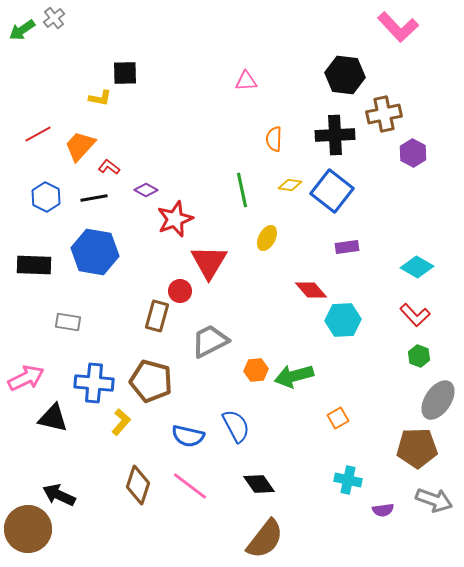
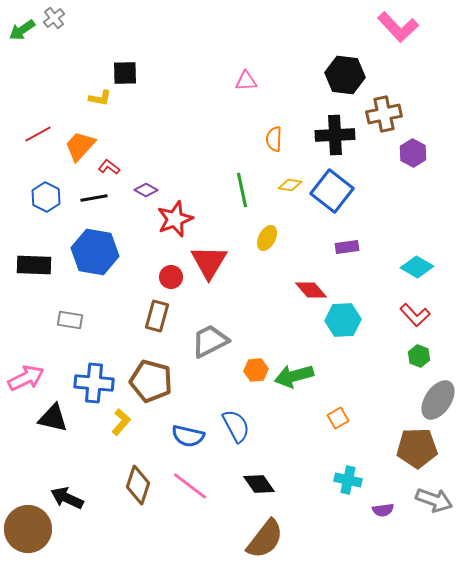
red circle at (180, 291): moved 9 px left, 14 px up
gray rectangle at (68, 322): moved 2 px right, 2 px up
black arrow at (59, 495): moved 8 px right, 3 px down
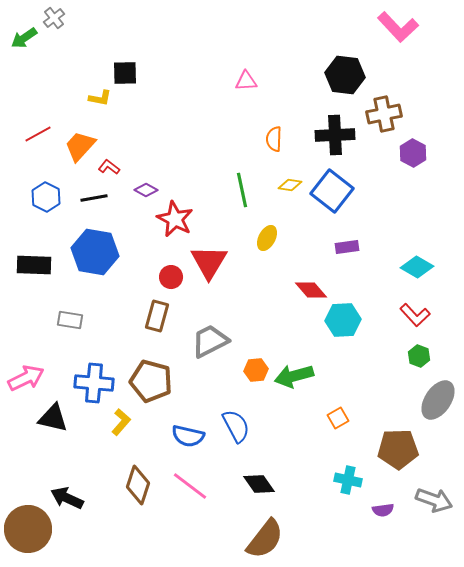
green arrow at (22, 30): moved 2 px right, 8 px down
red star at (175, 219): rotated 24 degrees counterclockwise
brown pentagon at (417, 448): moved 19 px left, 1 px down
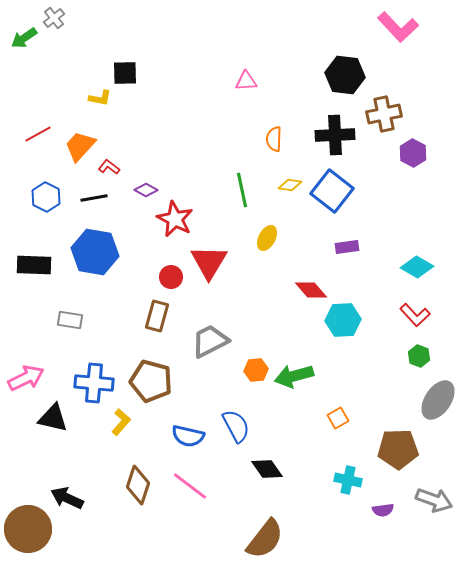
black diamond at (259, 484): moved 8 px right, 15 px up
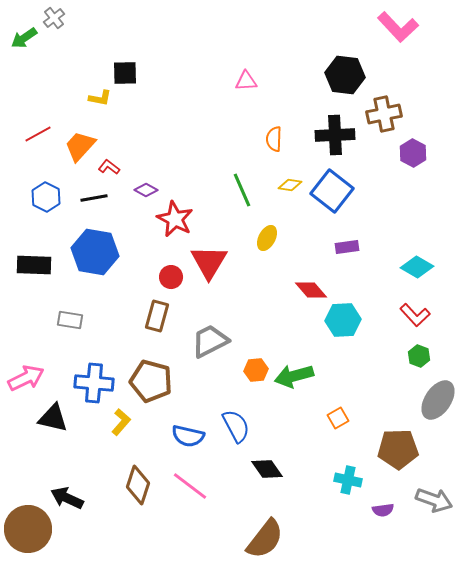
green line at (242, 190): rotated 12 degrees counterclockwise
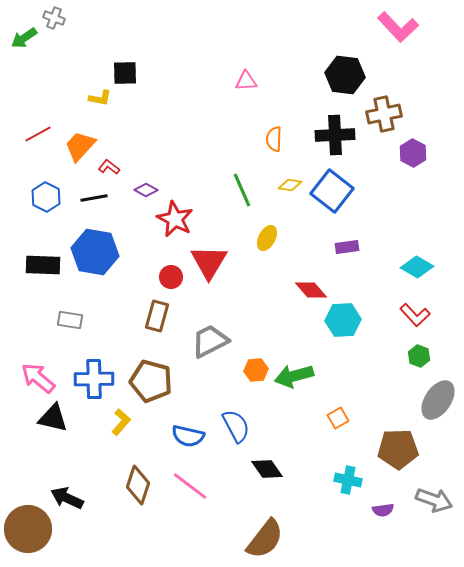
gray cross at (54, 18): rotated 30 degrees counterclockwise
black rectangle at (34, 265): moved 9 px right
pink arrow at (26, 378): moved 12 px right; rotated 114 degrees counterclockwise
blue cross at (94, 383): moved 4 px up; rotated 6 degrees counterclockwise
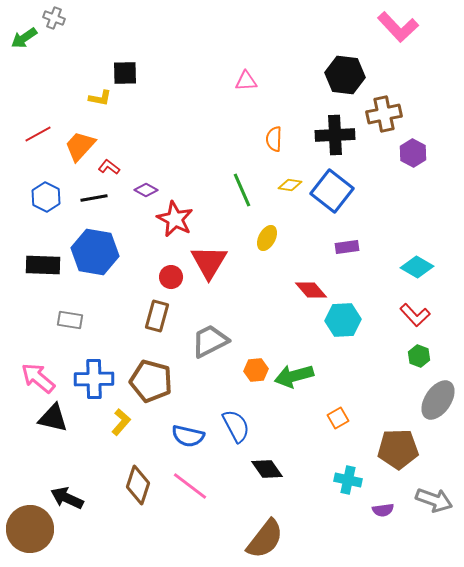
brown circle at (28, 529): moved 2 px right
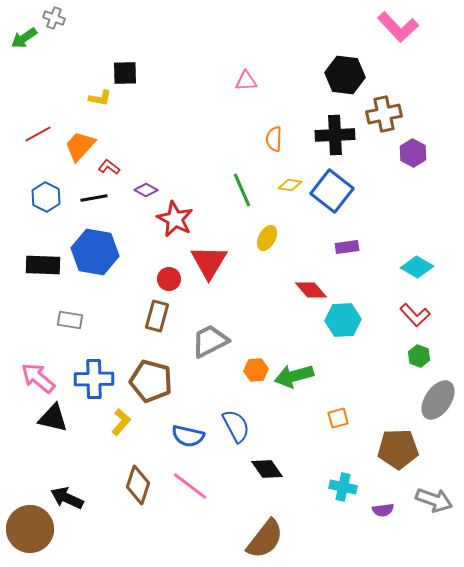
red circle at (171, 277): moved 2 px left, 2 px down
orange square at (338, 418): rotated 15 degrees clockwise
cyan cross at (348, 480): moved 5 px left, 7 px down
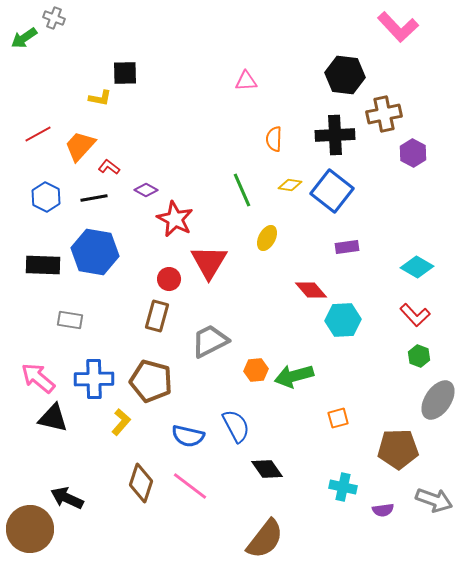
brown diamond at (138, 485): moved 3 px right, 2 px up
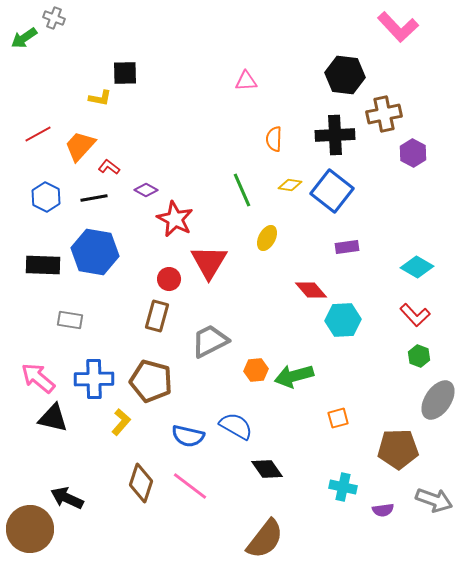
blue semicircle at (236, 426): rotated 32 degrees counterclockwise
